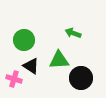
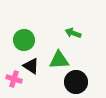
black circle: moved 5 px left, 4 px down
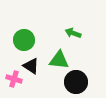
green triangle: rotated 10 degrees clockwise
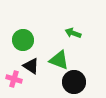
green circle: moved 1 px left
green triangle: rotated 15 degrees clockwise
black circle: moved 2 px left
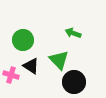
green triangle: rotated 25 degrees clockwise
pink cross: moved 3 px left, 4 px up
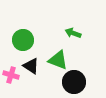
green triangle: moved 1 px left; rotated 25 degrees counterclockwise
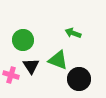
black triangle: rotated 24 degrees clockwise
black circle: moved 5 px right, 3 px up
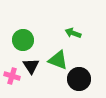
pink cross: moved 1 px right, 1 px down
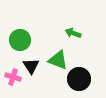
green circle: moved 3 px left
pink cross: moved 1 px right, 1 px down
